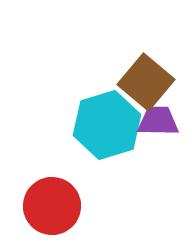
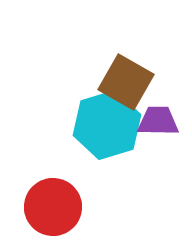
brown square: moved 20 px left; rotated 10 degrees counterclockwise
red circle: moved 1 px right, 1 px down
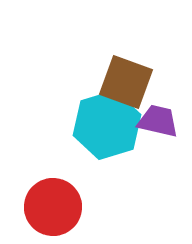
brown square: rotated 10 degrees counterclockwise
purple trapezoid: rotated 12 degrees clockwise
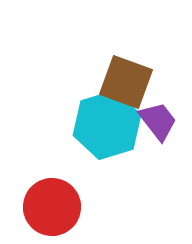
purple trapezoid: rotated 39 degrees clockwise
red circle: moved 1 px left
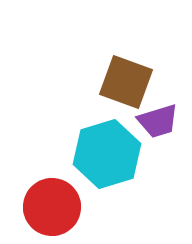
purple trapezoid: rotated 111 degrees clockwise
cyan hexagon: moved 29 px down
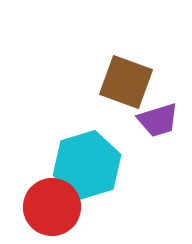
purple trapezoid: moved 1 px up
cyan hexagon: moved 20 px left, 11 px down
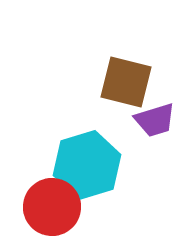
brown square: rotated 6 degrees counterclockwise
purple trapezoid: moved 3 px left
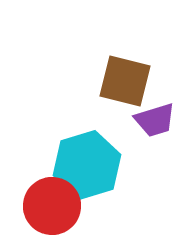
brown square: moved 1 px left, 1 px up
red circle: moved 1 px up
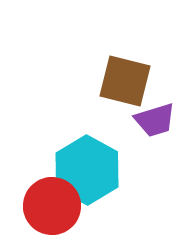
cyan hexagon: moved 5 px down; rotated 14 degrees counterclockwise
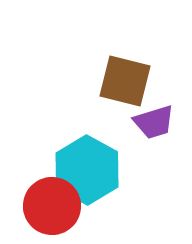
purple trapezoid: moved 1 px left, 2 px down
